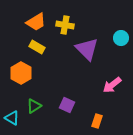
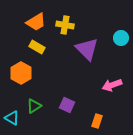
pink arrow: rotated 18 degrees clockwise
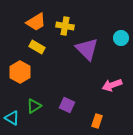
yellow cross: moved 1 px down
orange hexagon: moved 1 px left, 1 px up
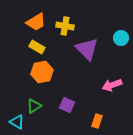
orange hexagon: moved 22 px right; rotated 20 degrees clockwise
cyan triangle: moved 5 px right, 4 px down
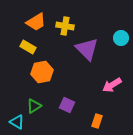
yellow rectangle: moved 9 px left
pink arrow: rotated 12 degrees counterclockwise
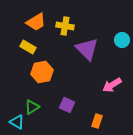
cyan circle: moved 1 px right, 2 px down
green triangle: moved 2 px left, 1 px down
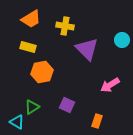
orange trapezoid: moved 5 px left, 3 px up
yellow rectangle: rotated 14 degrees counterclockwise
pink arrow: moved 2 px left
